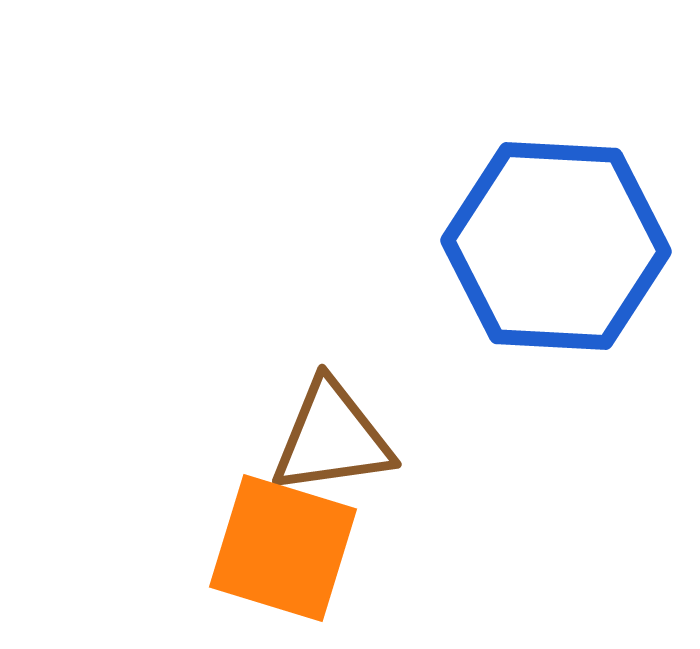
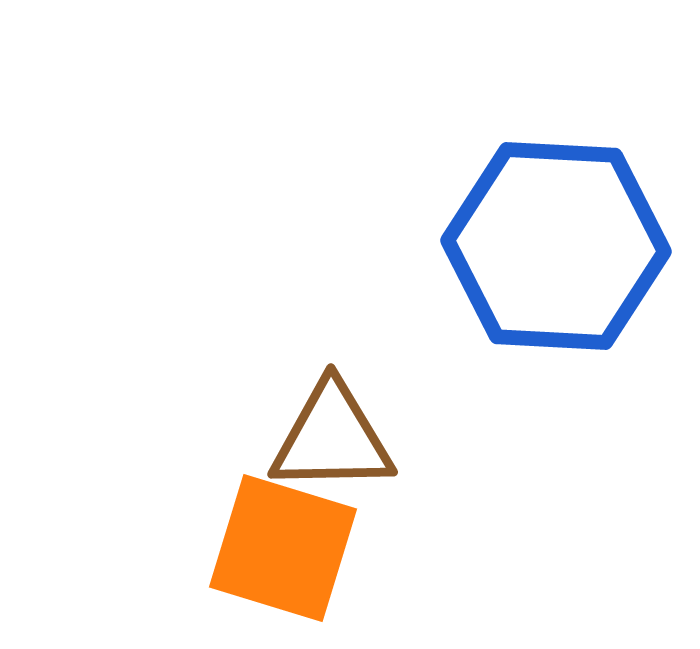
brown triangle: rotated 7 degrees clockwise
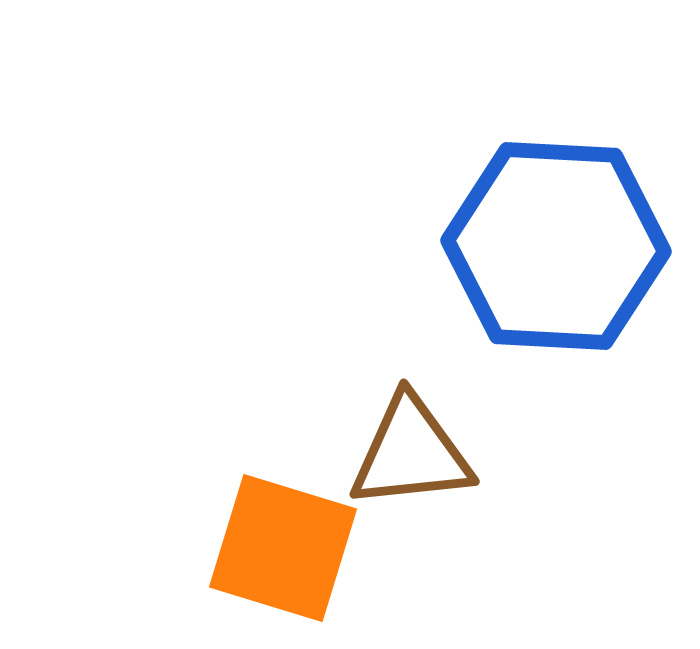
brown triangle: moved 79 px right, 15 px down; rotated 5 degrees counterclockwise
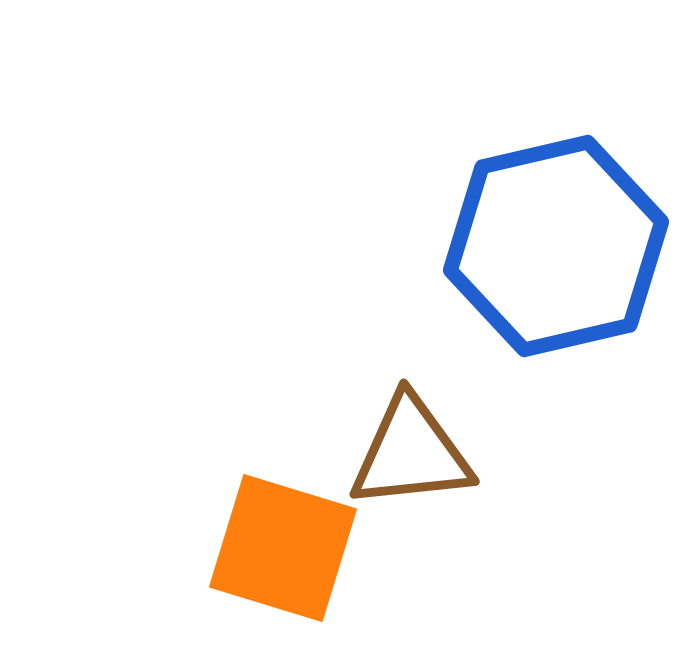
blue hexagon: rotated 16 degrees counterclockwise
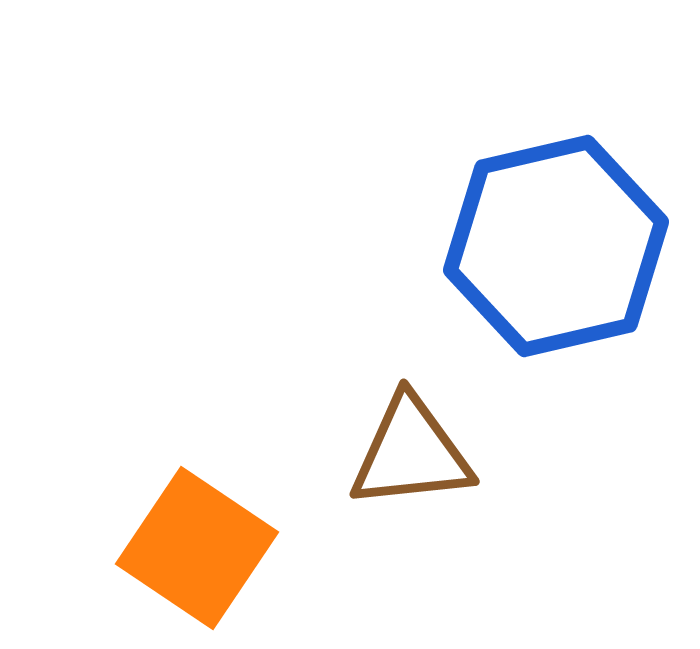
orange square: moved 86 px left; rotated 17 degrees clockwise
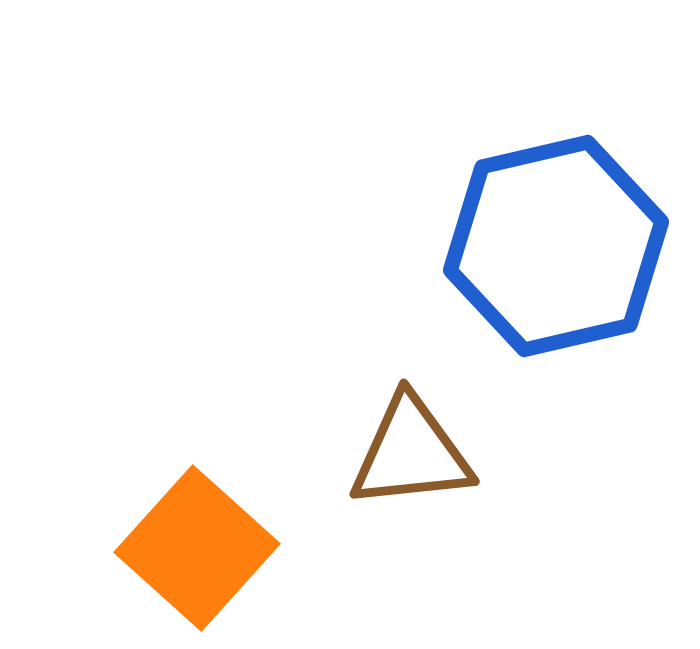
orange square: rotated 8 degrees clockwise
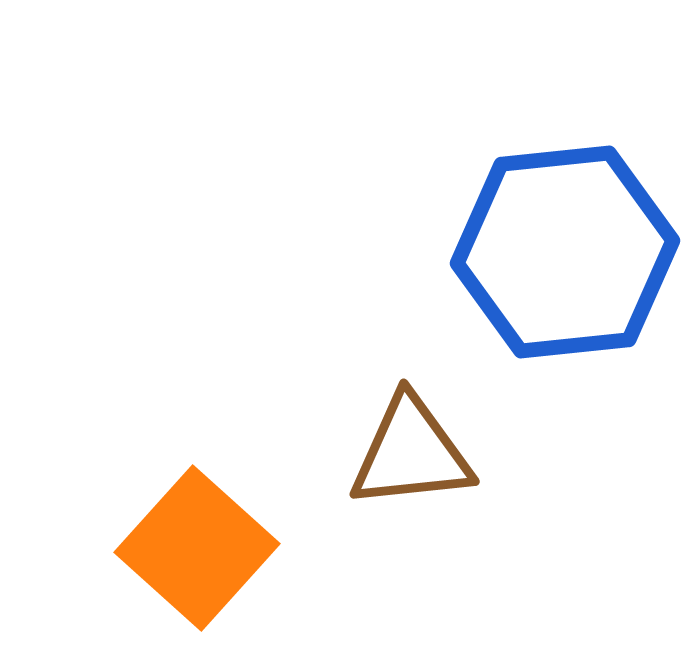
blue hexagon: moved 9 px right, 6 px down; rotated 7 degrees clockwise
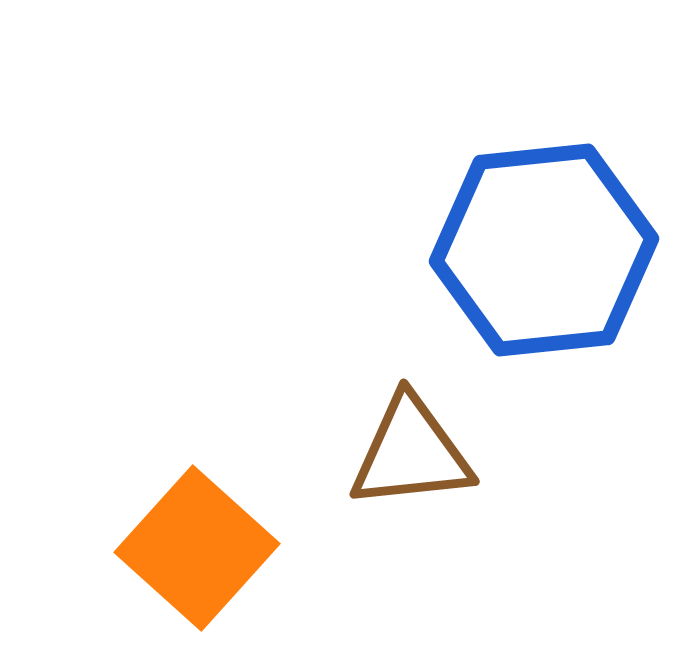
blue hexagon: moved 21 px left, 2 px up
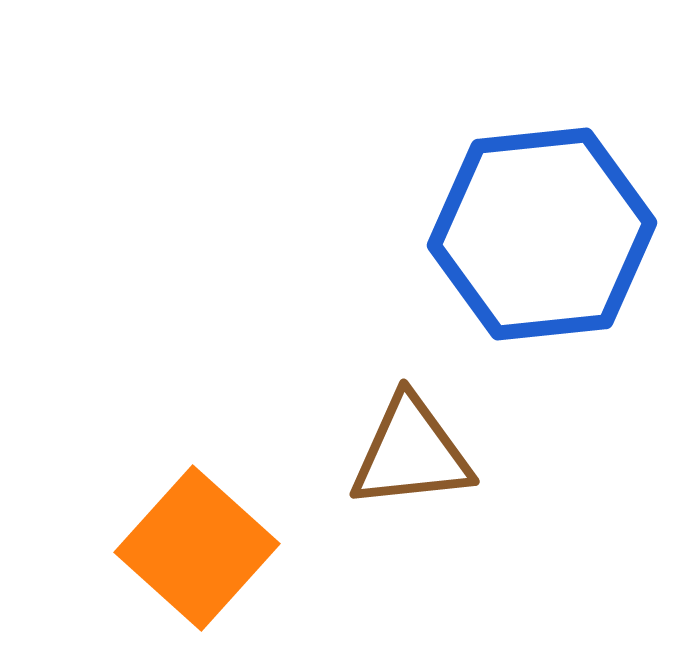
blue hexagon: moved 2 px left, 16 px up
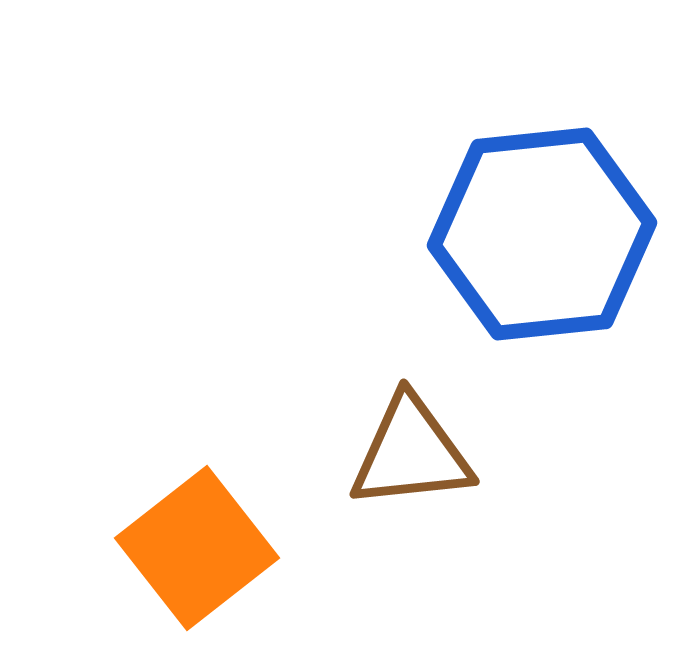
orange square: rotated 10 degrees clockwise
